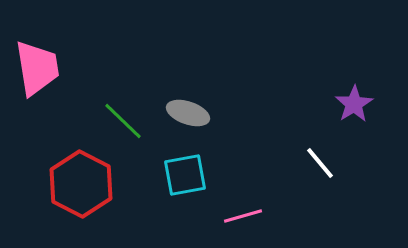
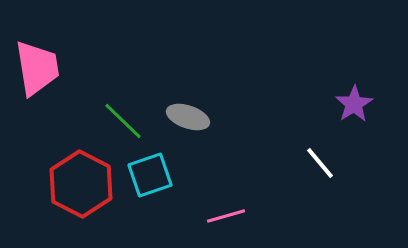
gray ellipse: moved 4 px down
cyan square: moved 35 px left; rotated 9 degrees counterclockwise
pink line: moved 17 px left
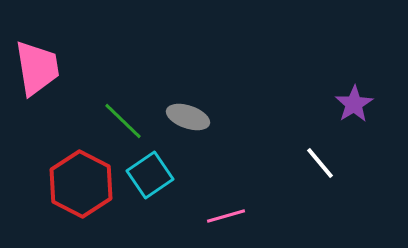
cyan square: rotated 15 degrees counterclockwise
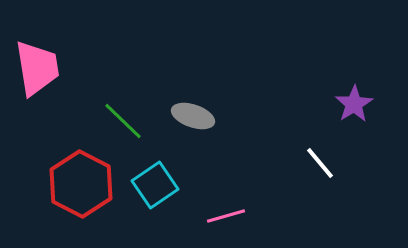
gray ellipse: moved 5 px right, 1 px up
cyan square: moved 5 px right, 10 px down
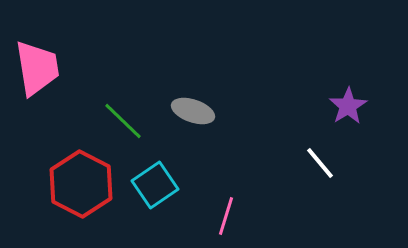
purple star: moved 6 px left, 2 px down
gray ellipse: moved 5 px up
pink line: rotated 57 degrees counterclockwise
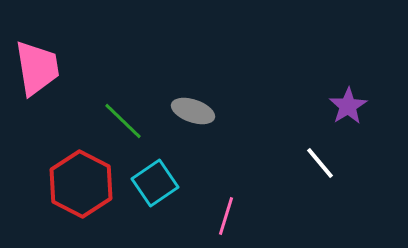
cyan square: moved 2 px up
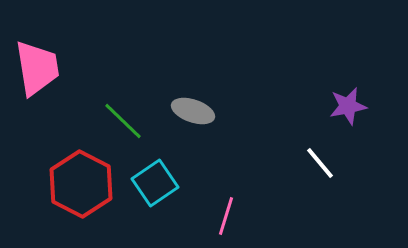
purple star: rotated 21 degrees clockwise
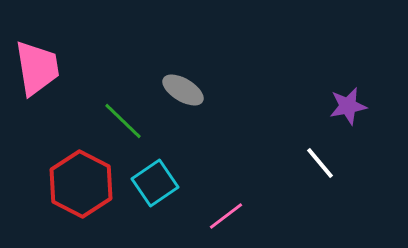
gray ellipse: moved 10 px left, 21 px up; rotated 12 degrees clockwise
pink line: rotated 36 degrees clockwise
